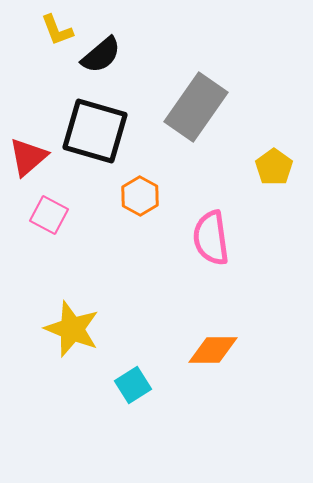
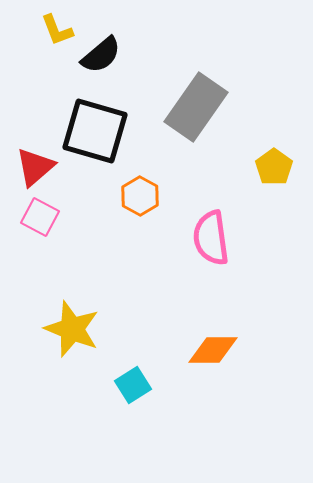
red triangle: moved 7 px right, 10 px down
pink square: moved 9 px left, 2 px down
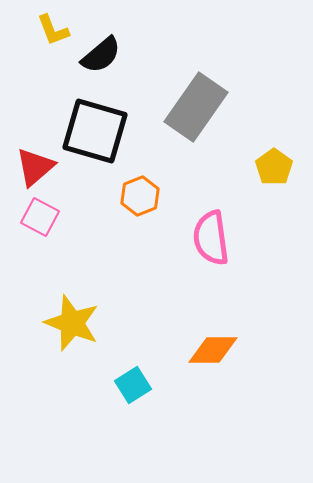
yellow L-shape: moved 4 px left
orange hexagon: rotated 9 degrees clockwise
yellow star: moved 6 px up
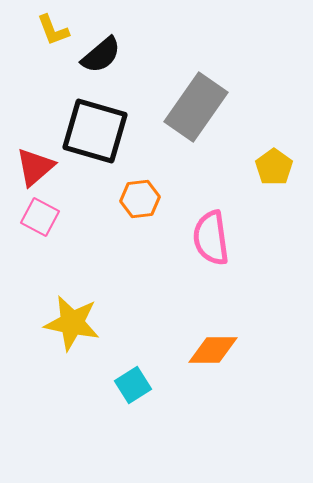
orange hexagon: moved 3 px down; rotated 15 degrees clockwise
yellow star: rotated 10 degrees counterclockwise
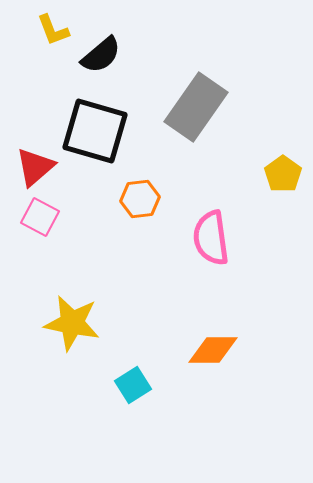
yellow pentagon: moved 9 px right, 7 px down
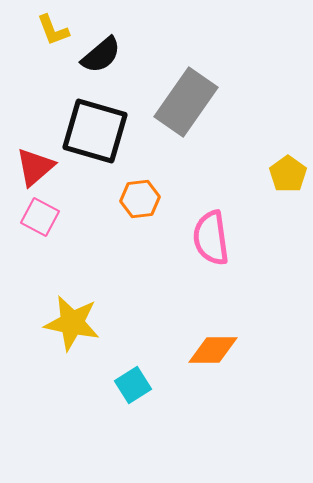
gray rectangle: moved 10 px left, 5 px up
yellow pentagon: moved 5 px right
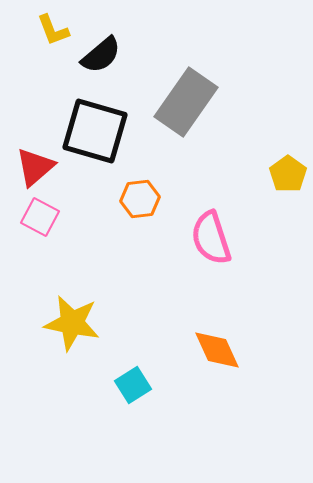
pink semicircle: rotated 10 degrees counterclockwise
orange diamond: moved 4 px right; rotated 66 degrees clockwise
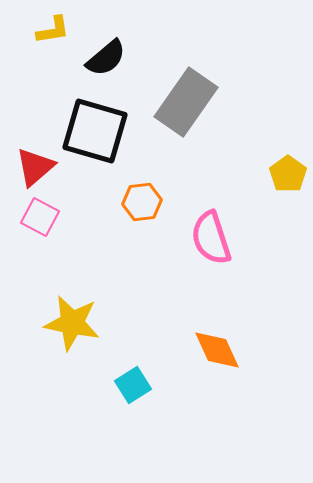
yellow L-shape: rotated 78 degrees counterclockwise
black semicircle: moved 5 px right, 3 px down
orange hexagon: moved 2 px right, 3 px down
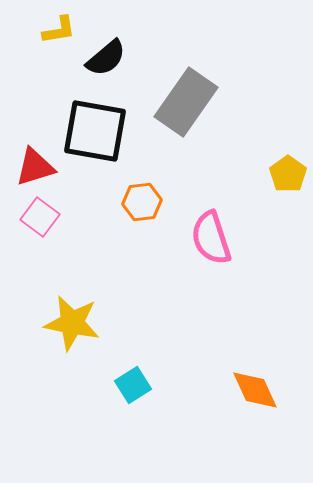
yellow L-shape: moved 6 px right
black square: rotated 6 degrees counterclockwise
red triangle: rotated 24 degrees clockwise
pink square: rotated 9 degrees clockwise
orange diamond: moved 38 px right, 40 px down
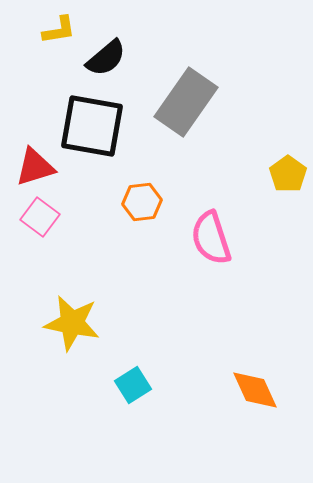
black square: moved 3 px left, 5 px up
